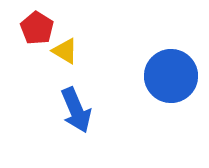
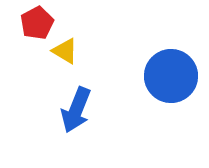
red pentagon: moved 5 px up; rotated 12 degrees clockwise
blue arrow: rotated 45 degrees clockwise
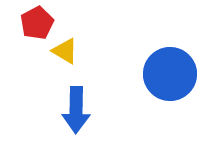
blue circle: moved 1 px left, 2 px up
blue arrow: rotated 21 degrees counterclockwise
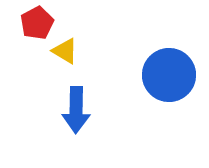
blue circle: moved 1 px left, 1 px down
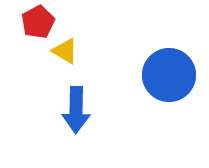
red pentagon: moved 1 px right, 1 px up
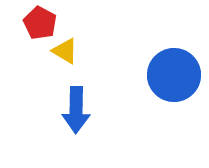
red pentagon: moved 2 px right, 1 px down; rotated 16 degrees counterclockwise
blue circle: moved 5 px right
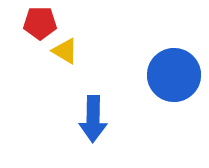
red pentagon: rotated 28 degrees counterclockwise
blue arrow: moved 17 px right, 9 px down
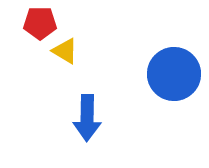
blue circle: moved 1 px up
blue arrow: moved 6 px left, 1 px up
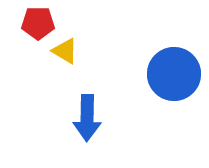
red pentagon: moved 2 px left
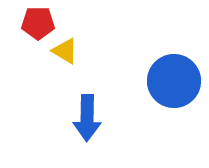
blue circle: moved 7 px down
